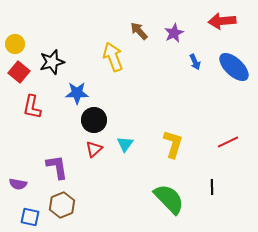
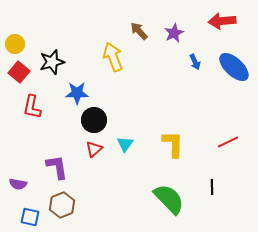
yellow L-shape: rotated 16 degrees counterclockwise
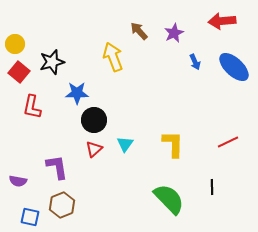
purple semicircle: moved 3 px up
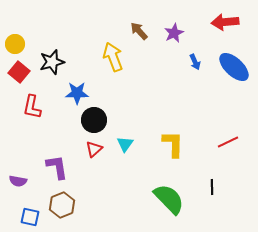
red arrow: moved 3 px right, 1 px down
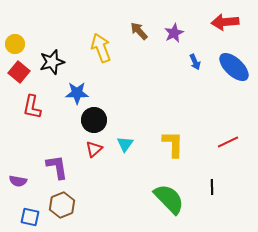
yellow arrow: moved 12 px left, 9 px up
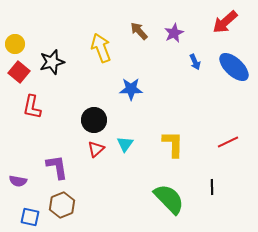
red arrow: rotated 36 degrees counterclockwise
blue star: moved 54 px right, 4 px up
red triangle: moved 2 px right
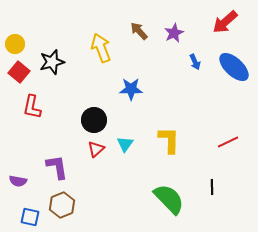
yellow L-shape: moved 4 px left, 4 px up
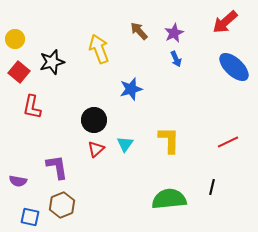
yellow circle: moved 5 px up
yellow arrow: moved 2 px left, 1 px down
blue arrow: moved 19 px left, 3 px up
blue star: rotated 15 degrees counterclockwise
black line: rotated 14 degrees clockwise
green semicircle: rotated 52 degrees counterclockwise
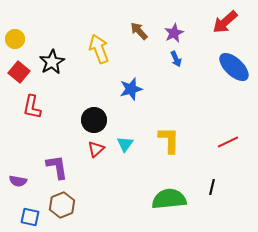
black star: rotated 15 degrees counterclockwise
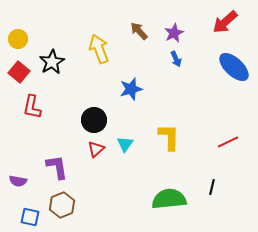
yellow circle: moved 3 px right
yellow L-shape: moved 3 px up
